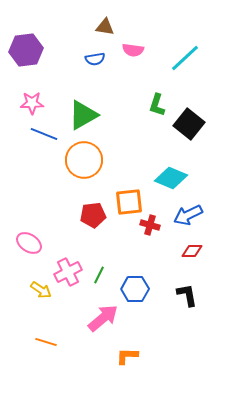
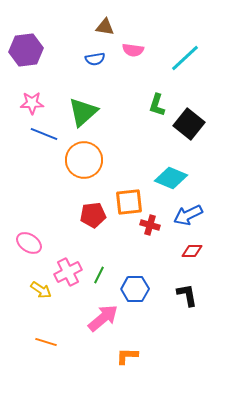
green triangle: moved 3 px up; rotated 12 degrees counterclockwise
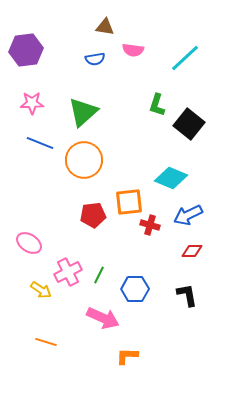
blue line: moved 4 px left, 9 px down
pink arrow: rotated 64 degrees clockwise
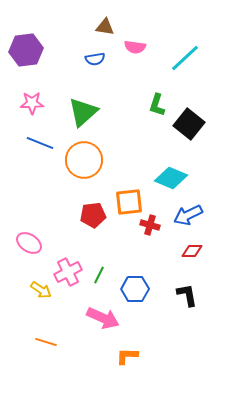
pink semicircle: moved 2 px right, 3 px up
